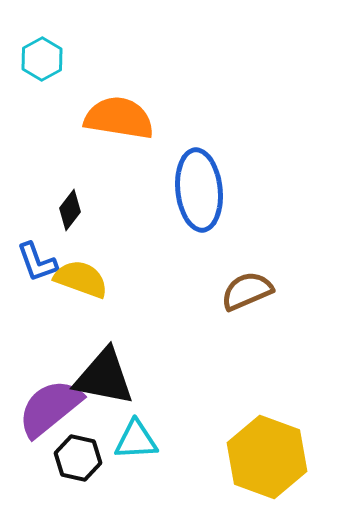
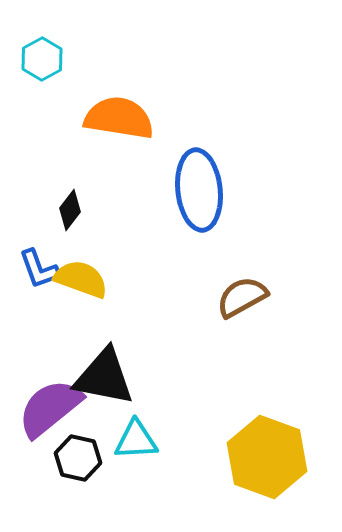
blue L-shape: moved 2 px right, 7 px down
brown semicircle: moved 5 px left, 6 px down; rotated 6 degrees counterclockwise
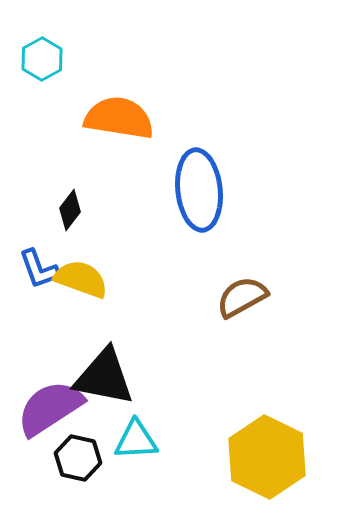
purple semicircle: rotated 6 degrees clockwise
yellow hexagon: rotated 6 degrees clockwise
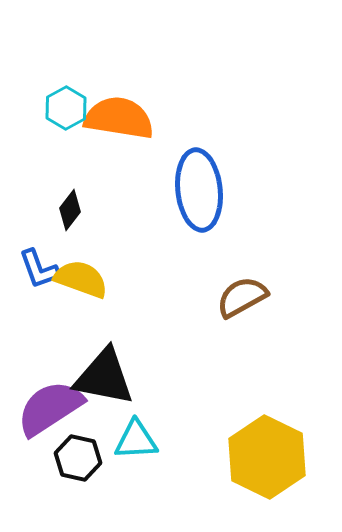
cyan hexagon: moved 24 px right, 49 px down
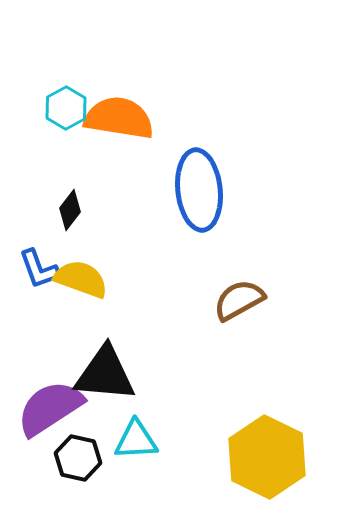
brown semicircle: moved 3 px left, 3 px down
black triangle: moved 1 px right, 3 px up; rotated 6 degrees counterclockwise
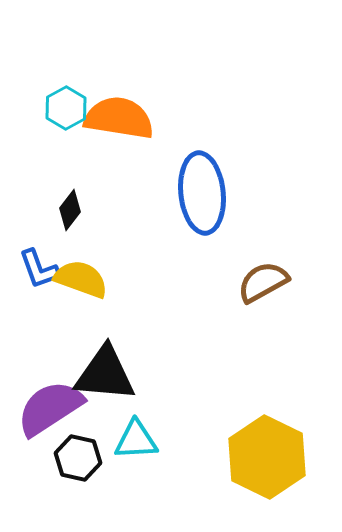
blue ellipse: moved 3 px right, 3 px down
brown semicircle: moved 24 px right, 18 px up
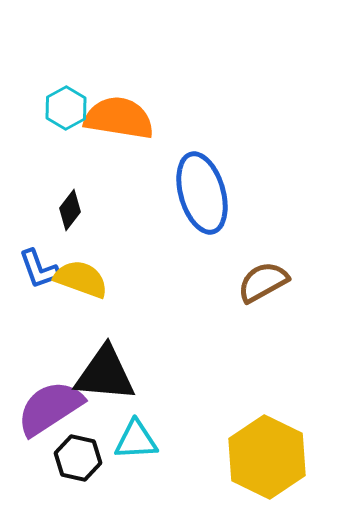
blue ellipse: rotated 10 degrees counterclockwise
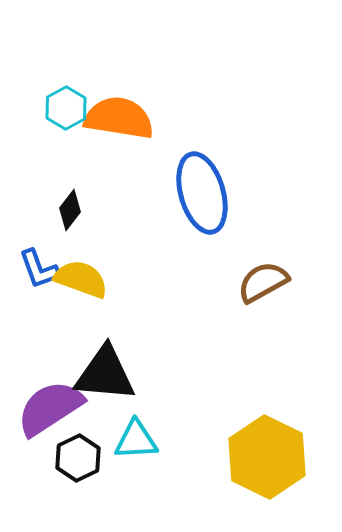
black hexagon: rotated 21 degrees clockwise
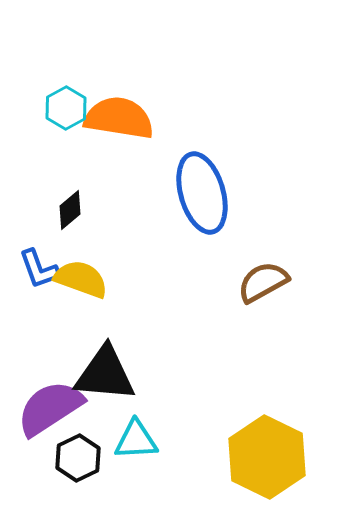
black diamond: rotated 12 degrees clockwise
